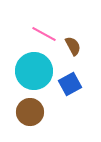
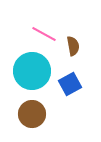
brown semicircle: rotated 18 degrees clockwise
cyan circle: moved 2 px left
brown circle: moved 2 px right, 2 px down
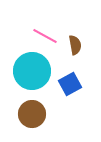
pink line: moved 1 px right, 2 px down
brown semicircle: moved 2 px right, 1 px up
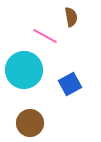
brown semicircle: moved 4 px left, 28 px up
cyan circle: moved 8 px left, 1 px up
brown circle: moved 2 px left, 9 px down
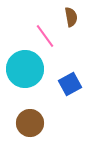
pink line: rotated 25 degrees clockwise
cyan circle: moved 1 px right, 1 px up
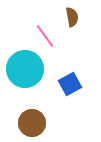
brown semicircle: moved 1 px right
brown circle: moved 2 px right
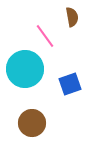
blue square: rotated 10 degrees clockwise
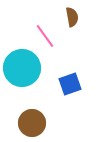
cyan circle: moved 3 px left, 1 px up
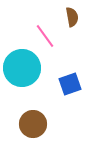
brown circle: moved 1 px right, 1 px down
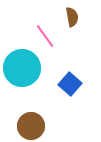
blue square: rotated 30 degrees counterclockwise
brown circle: moved 2 px left, 2 px down
